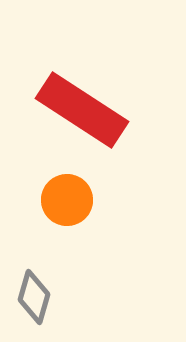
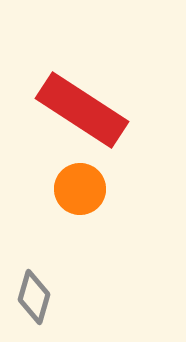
orange circle: moved 13 px right, 11 px up
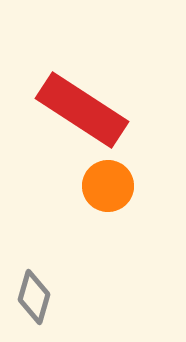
orange circle: moved 28 px right, 3 px up
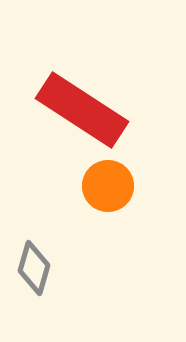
gray diamond: moved 29 px up
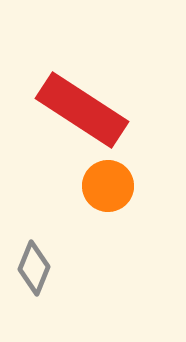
gray diamond: rotated 6 degrees clockwise
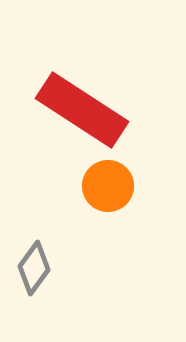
gray diamond: rotated 14 degrees clockwise
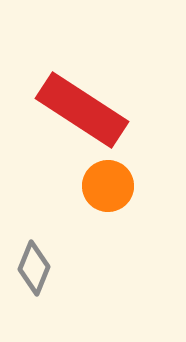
gray diamond: rotated 14 degrees counterclockwise
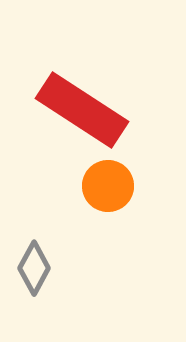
gray diamond: rotated 6 degrees clockwise
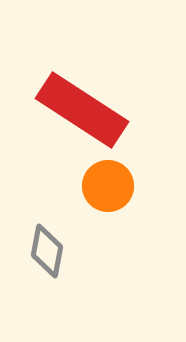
gray diamond: moved 13 px right, 17 px up; rotated 18 degrees counterclockwise
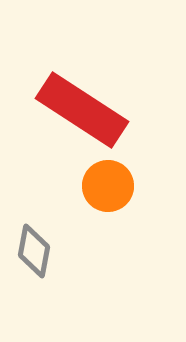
gray diamond: moved 13 px left
